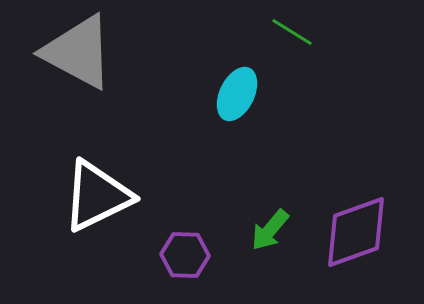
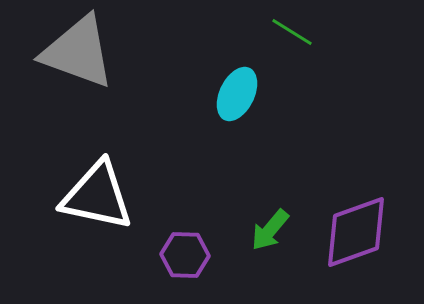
gray triangle: rotated 8 degrees counterclockwise
white triangle: rotated 38 degrees clockwise
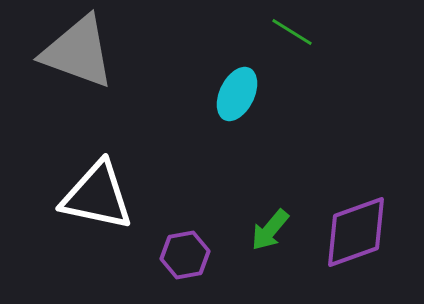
purple hexagon: rotated 12 degrees counterclockwise
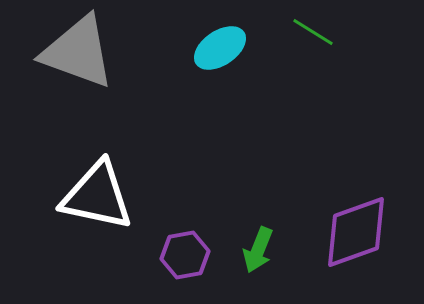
green line: moved 21 px right
cyan ellipse: moved 17 px left, 46 px up; rotated 30 degrees clockwise
green arrow: moved 12 px left, 20 px down; rotated 18 degrees counterclockwise
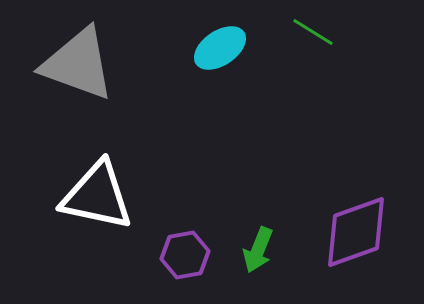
gray triangle: moved 12 px down
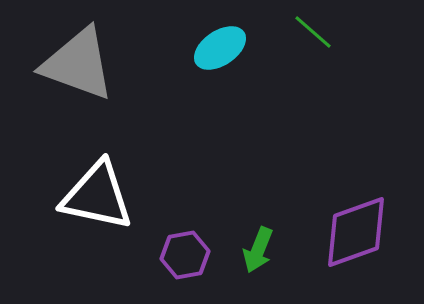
green line: rotated 9 degrees clockwise
